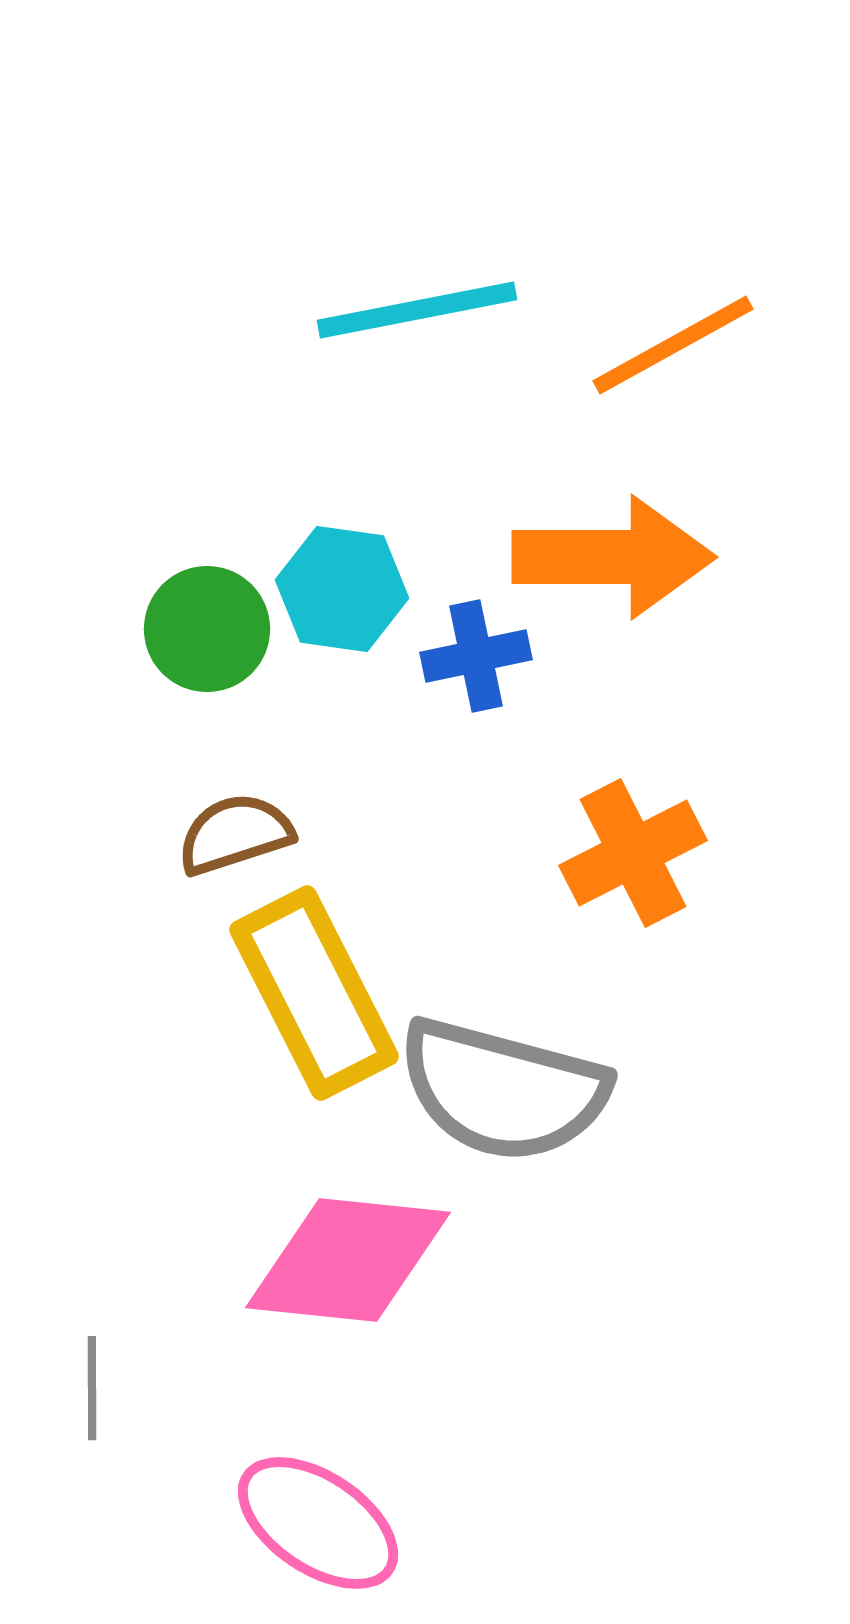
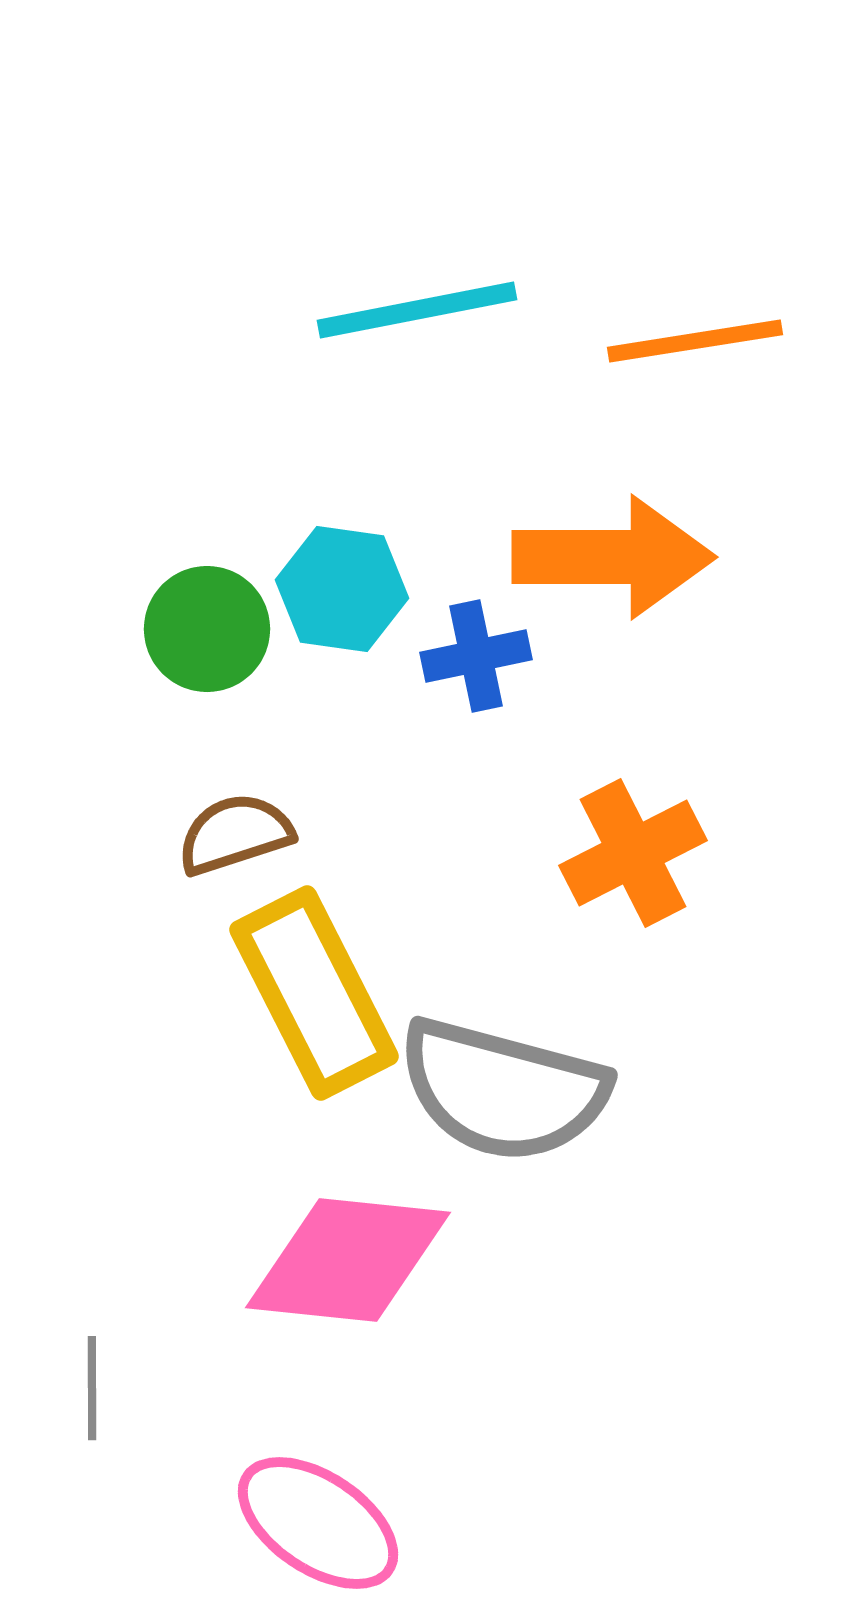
orange line: moved 22 px right, 4 px up; rotated 20 degrees clockwise
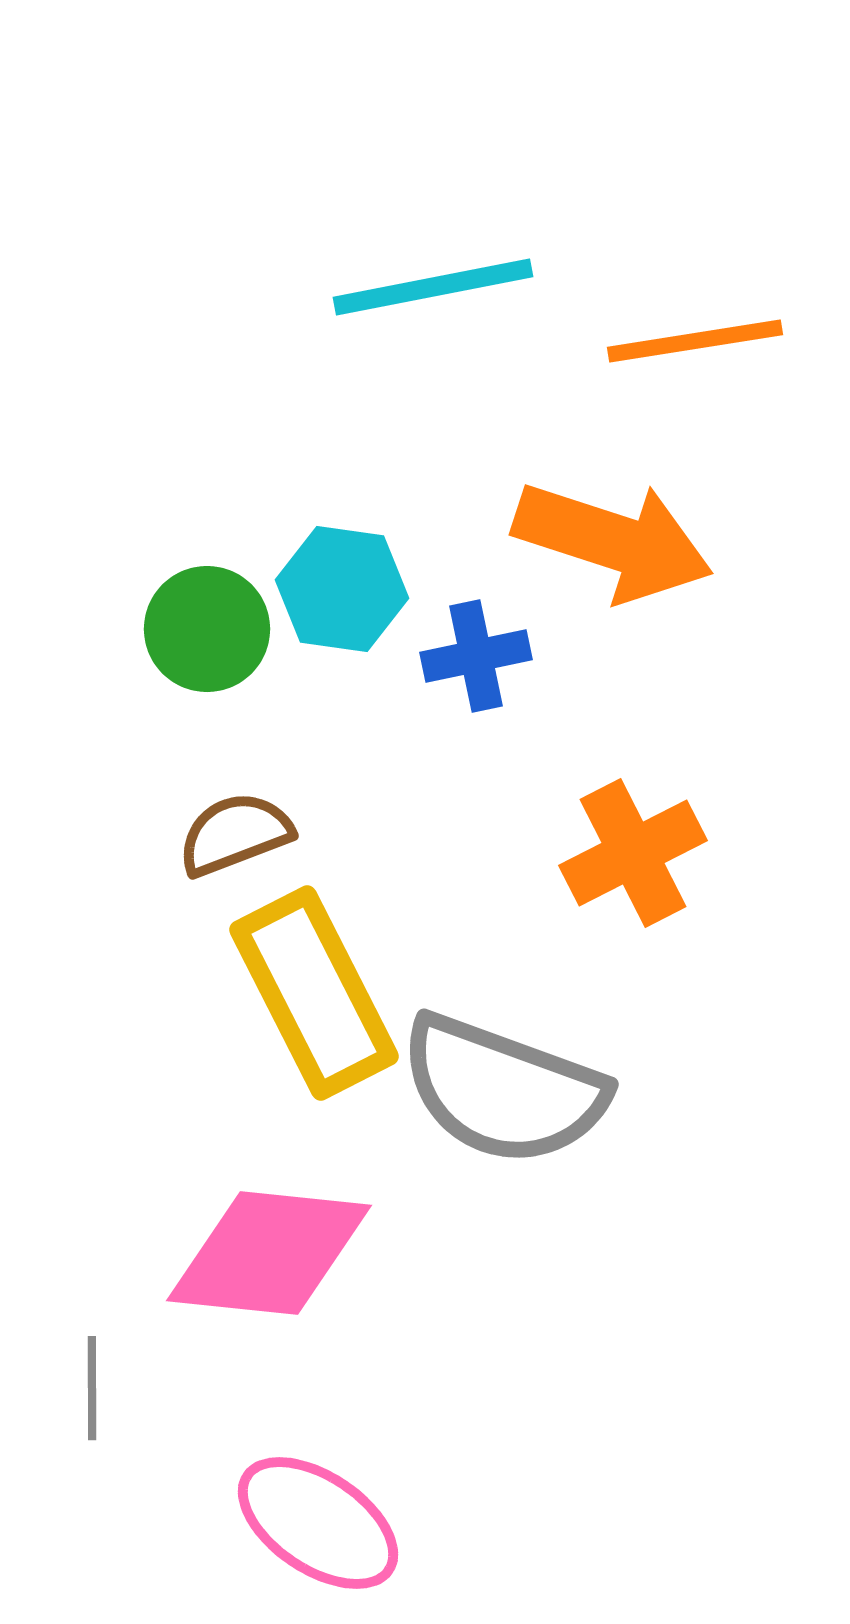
cyan line: moved 16 px right, 23 px up
orange arrow: moved 16 px up; rotated 18 degrees clockwise
brown semicircle: rotated 3 degrees counterclockwise
gray semicircle: rotated 5 degrees clockwise
pink diamond: moved 79 px left, 7 px up
